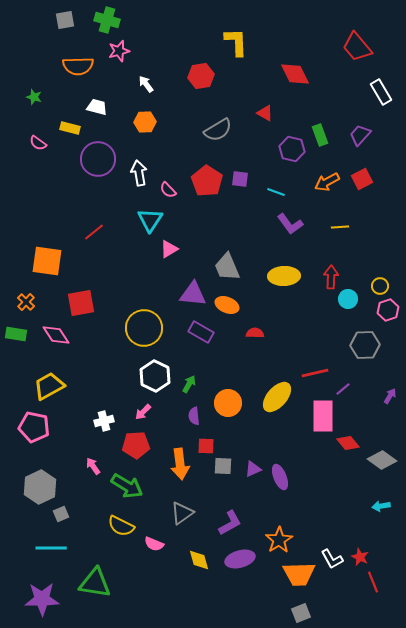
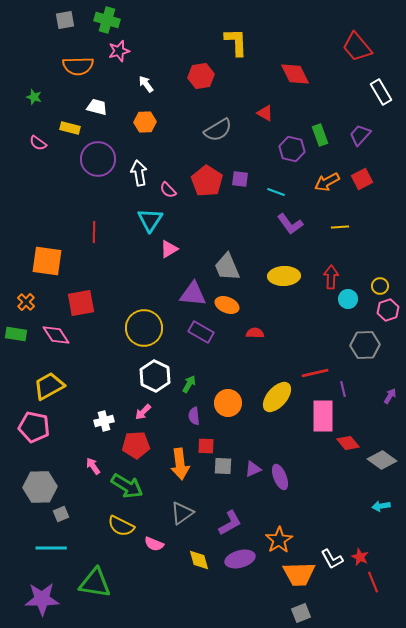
red line at (94, 232): rotated 50 degrees counterclockwise
purple line at (343, 389): rotated 63 degrees counterclockwise
gray hexagon at (40, 487): rotated 24 degrees clockwise
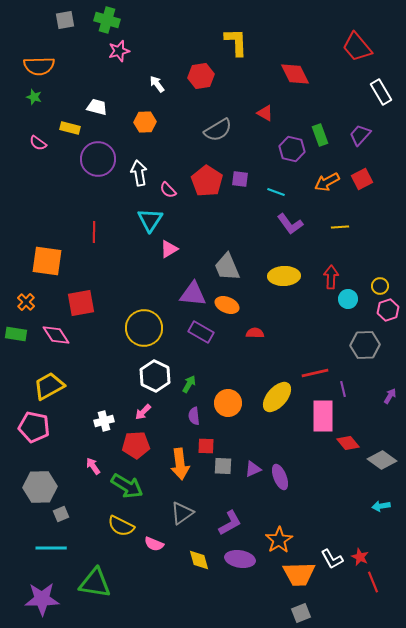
orange semicircle at (78, 66): moved 39 px left
white arrow at (146, 84): moved 11 px right
purple ellipse at (240, 559): rotated 24 degrees clockwise
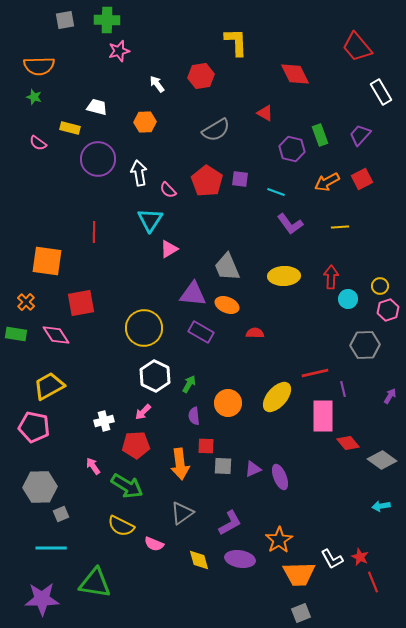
green cross at (107, 20): rotated 15 degrees counterclockwise
gray semicircle at (218, 130): moved 2 px left
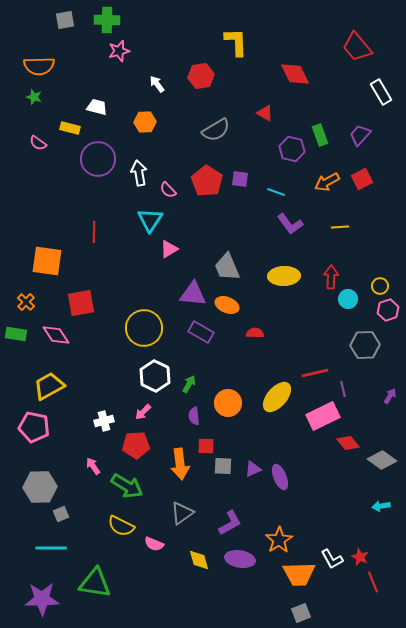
pink rectangle at (323, 416): rotated 64 degrees clockwise
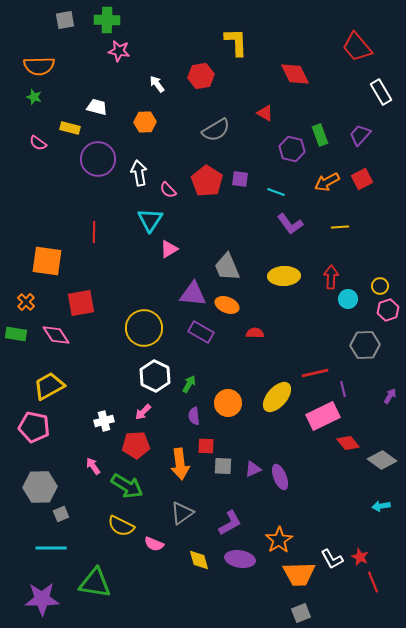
pink star at (119, 51): rotated 25 degrees clockwise
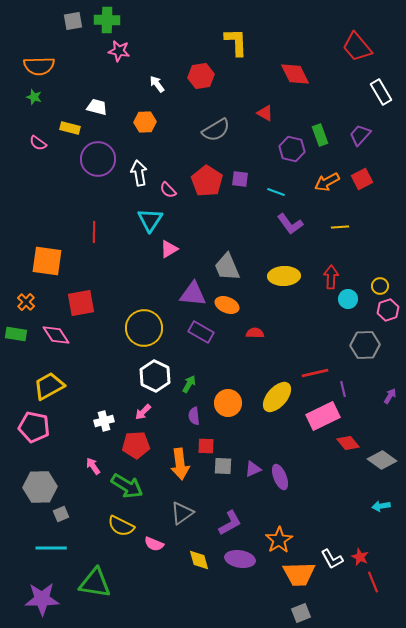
gray square at (65, 20): moved 8 px right, 1 px down
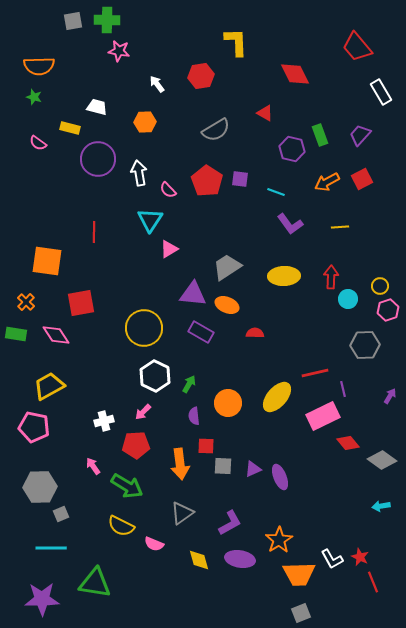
gray trapezoid at (227, 267): rotated 80 degrees clockwise
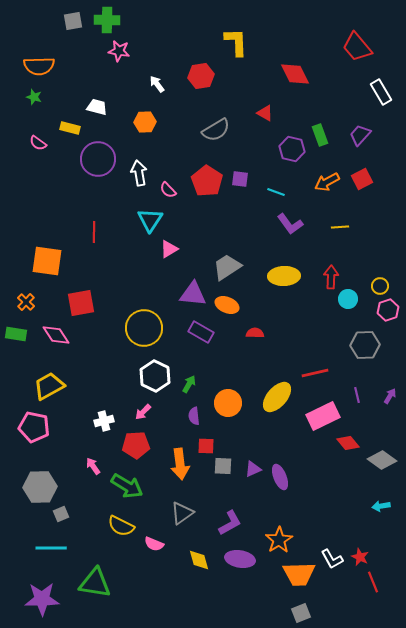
purple line at (343, 389): moved 14 px right, 6 px down
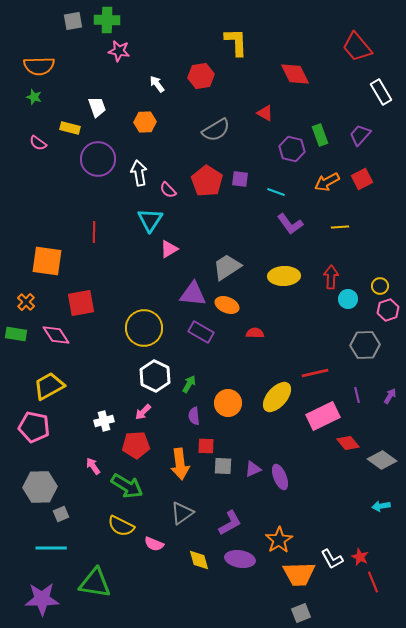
white trapezoid at (97, 107): rotated 55 degrees clockwise
